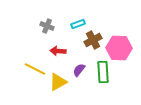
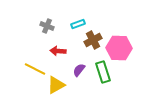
green rectangle: rotated 15 degrees counterclockwise
yellow triangle: moved 2 px left, 3 px down
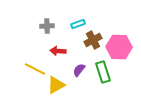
gray cross: rotated 24 degrees counterclockwise
pink hexagon: moved 1 px up
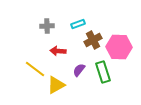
yellow line: rotated 10 degrees clockwise
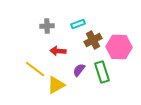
green rectangle: moved 1 px left
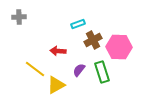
gray cross: moved 28 px left, 9 px up
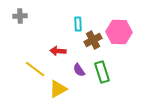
gray cross: moved 1 px right, 1 px up
cyan rectangle: rotated 72 degrees counterclockwise
pink hexagon: moved 15 px up
purple semicircle: rotated 72 degrees counterclockwise
yellow triangle: moved 2 px right, 4 px down
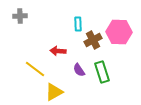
yellow triangle: moved 4 px left, 3 px down
